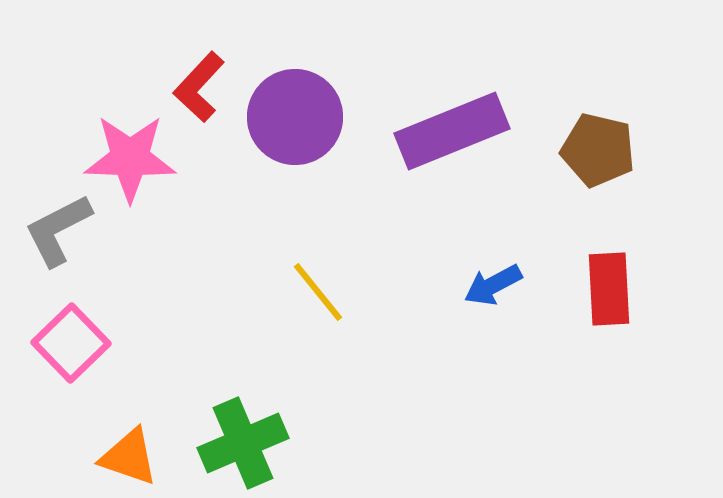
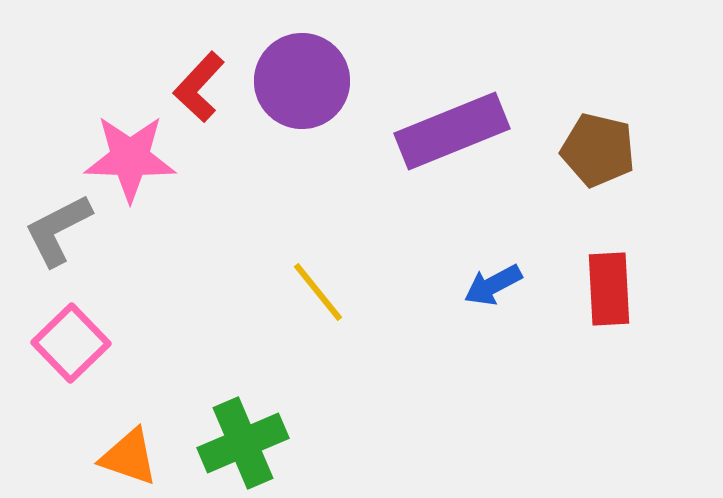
purple circle: moved 7 px right, 36 px up
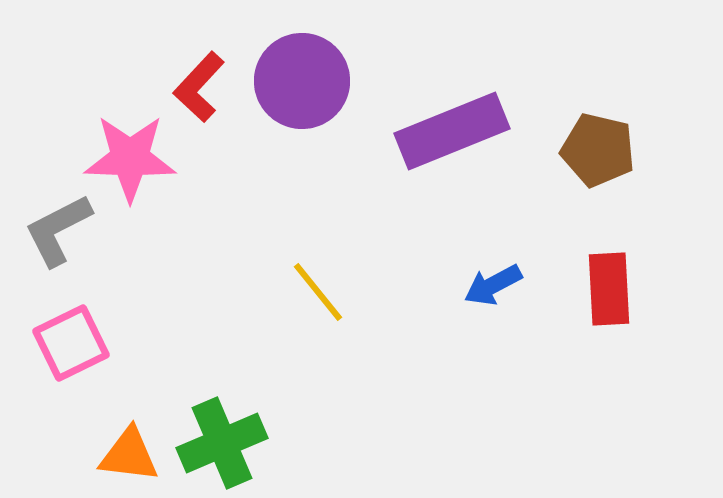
pink square: rotated 18 degrees clockwise
green cross: moved 21 px left
orange triangle: moved 2 px up; rotated 12 degrees counterclockwise
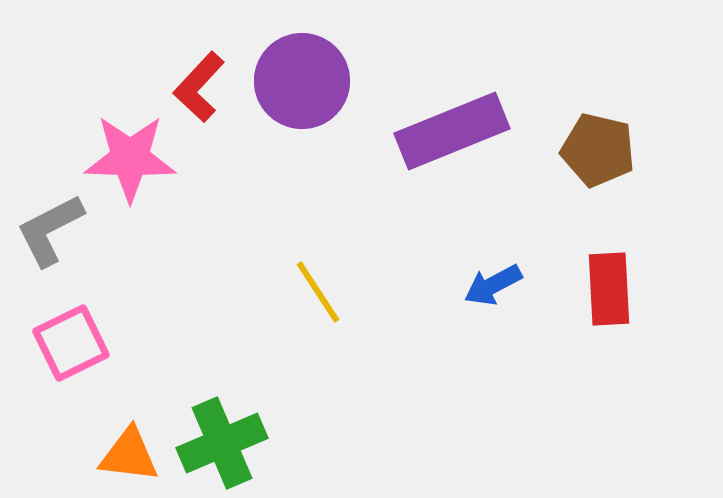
gray L-shape: moved 8 px left
yellow line: rotated 6 degrees clockwise
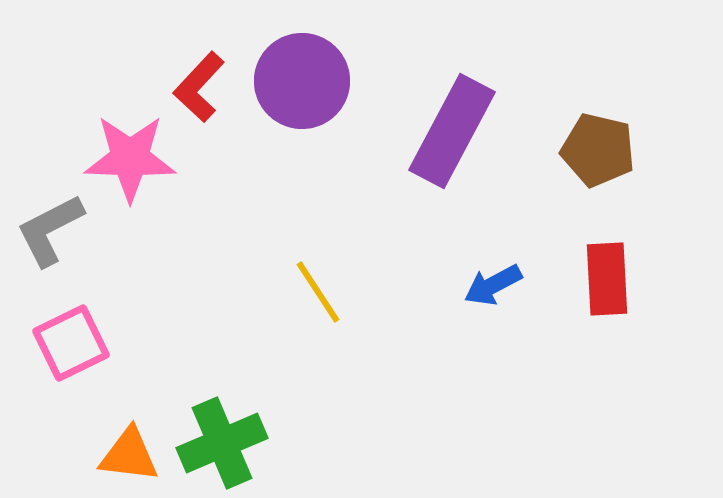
purple rectangle: rotated 40 degrees counterclockwise
red rectangle: moved 2 px left, 10 px up
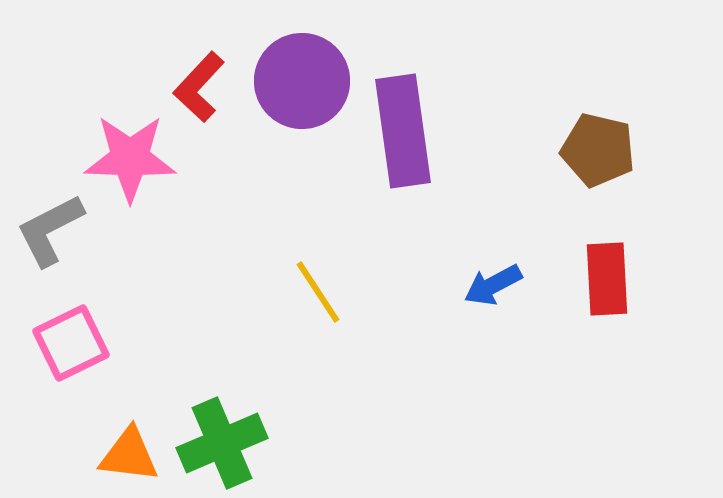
purple rectangle: moved 49 px left; rotated 36 degrees counterclockwise
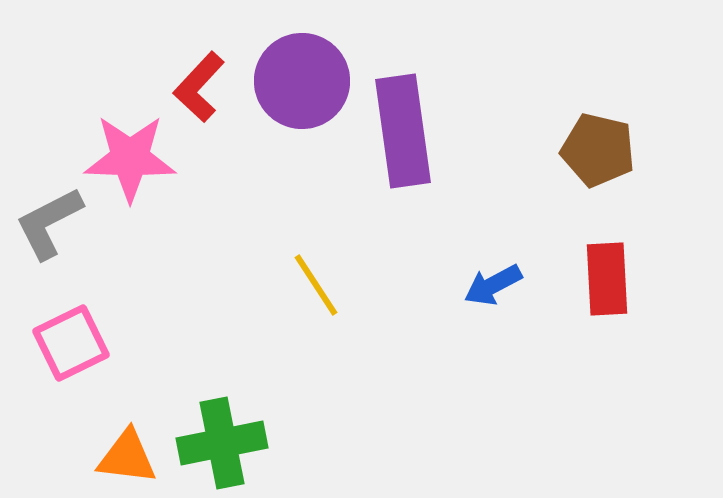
gray L-shape: moved 1 px left, 7 px up
yellow line: moved 2 px left, 7 px up
green cross: rotated 12 degrees clockwise
orange triangle: moved 2 px left, 2 px down
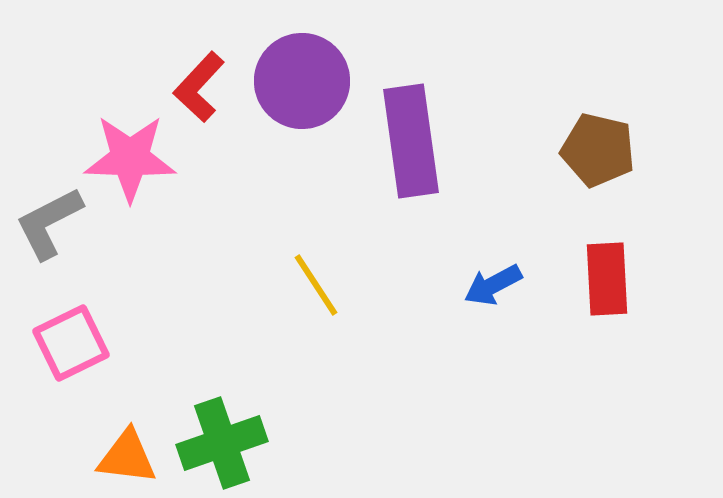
purple rectangle: moved 8 px right, 10 px down
green cross: rotated 8 degrees counterclockwise
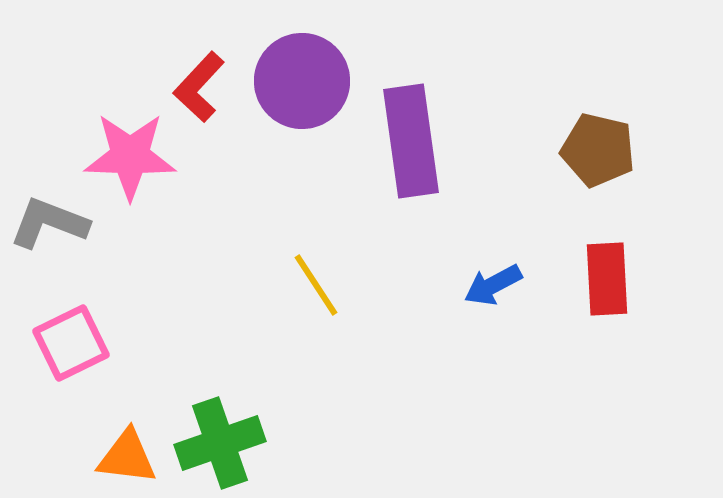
pink star: moved 2 px up
gray L-shape: rotated 48 degrees clockwise
green cross: moved 2 px left
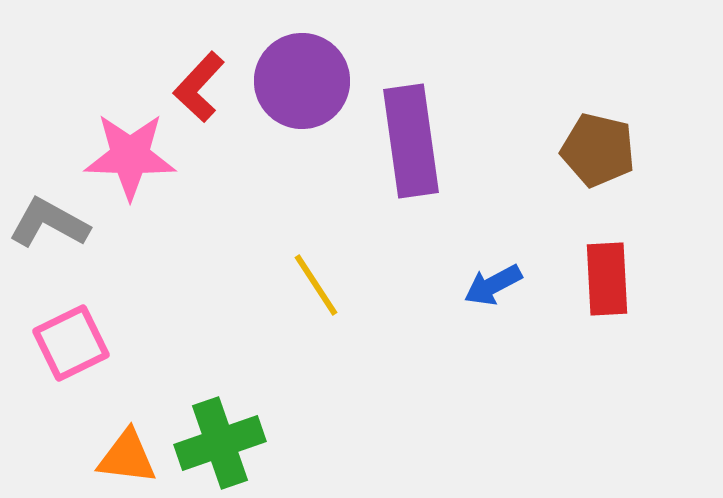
gray L-shape: rotated 8 degrees clockwise
